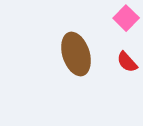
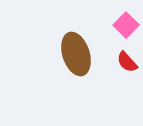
pink square: moved 7 px down
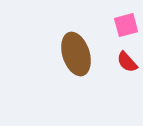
pink square: rotated 30 degrees clockwise
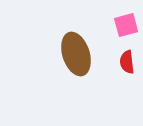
red semicircle: rotated 35 degrees clockwise
